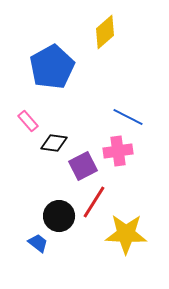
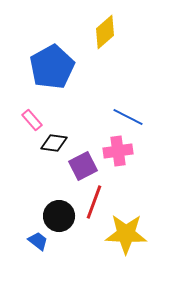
pink rectangle: moved 4 px right, 1 px up
red line: rotated 12 degrees counterclockwise
blue trapezoid: moved 2 px up
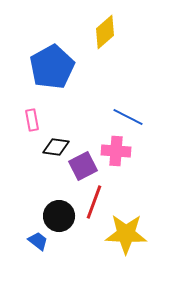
pink rectangle: rotated 30 degrees clockwise
black diamond: moved 2 px right, 4 px down
pink cross: moved 2 px left; rotated 12 degrees clockwise
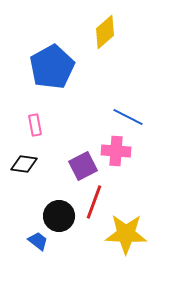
pink rectangle: moved 3 px right, 5 px down
black diamond: moved 32 px left, 17 px down
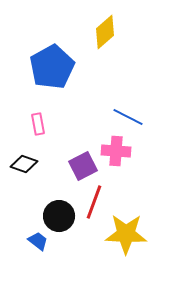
pink rectangle: moved 3 px right, 1 px up
black diamond: rotated 12 degrees clockwise
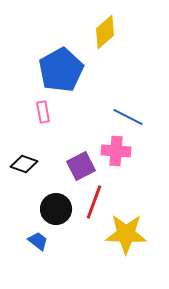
blue pentagon: moved 9 px right, 3 px down
pink rectangle: moved 5 px right, 12 px up
purple square: moved 2 px left
black circle: moved 3 px left, 7 px up
